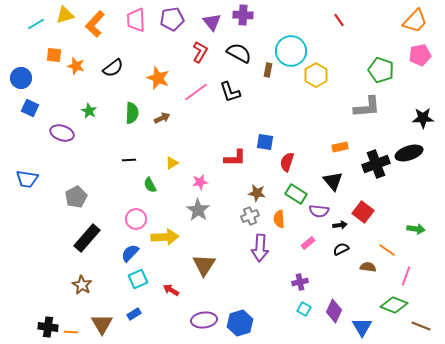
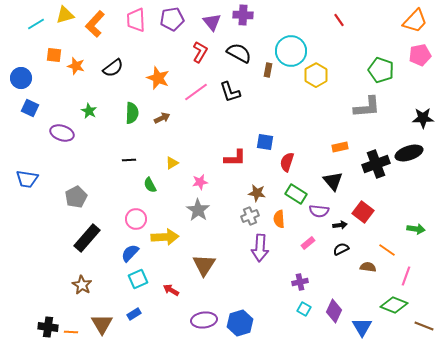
brown line at (421, 326): moved 3 px right
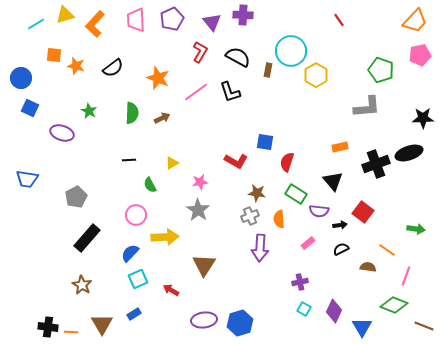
purple pentagon at (172, 19): rotated 15 degrees counterclockwise
black semicircle at (239, 53): moved 1 px left, 4 px down
red L-shape at (235, 158): moved 1 px right, 3 px down; rotated 30 degrees clockwise
pink circle at (136, 219): moved 4 px up
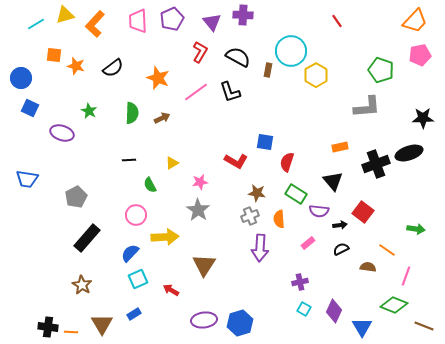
pink trapezoid at (136, 20): moved 2 px right, 1 px down
red line at (339, 20): moved 2 px left, 1 px down
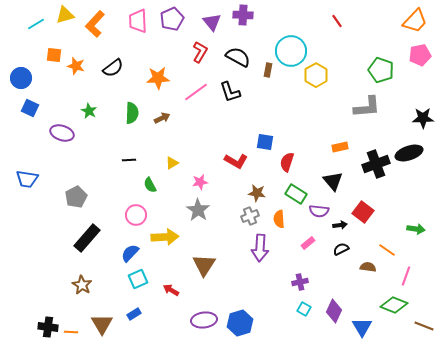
orange star at (158, 78): rotated 25 degrees counterclockwise
